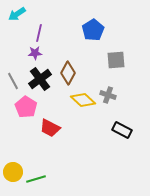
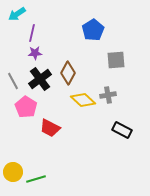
purple line: moved 7 px left
gray cross: rotated 28 degrees counterclockwise
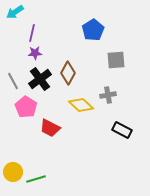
cyan arrow: moved 2 px left, 2 px up
yellow diamond: moved 2 px left, 5 px down
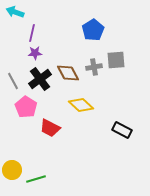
cyan arrow: rotated 54 degrees clockwise
brown diamond: rotated 55 degrees counterclockwise
gray cross: moved 14 px left, 28 px up
yellow circle: moved 1 px left, 2 px up
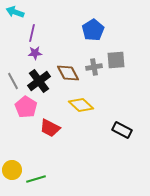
black cross: moved 1 px left, 2 px down
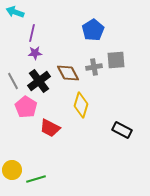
yellow diamond: rotated 65 degrees clockwise
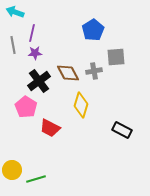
gray square: moved 3 px up
gray cross: moved 4 px down
gray line: moved 36 px up; rotated 18 degrees clockwise
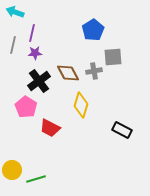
gray line: rotated 24 degrees clockwise
gray square: moved 3 px left
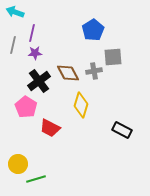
yellow circle: moved 6 px right, 6 px up
